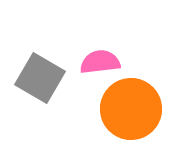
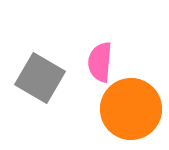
pink semicircle: rotated 78 degrees counterclockwise
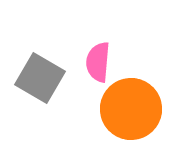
pink semicircle: moved 2 px left
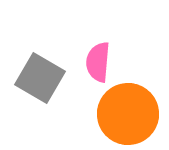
orange circle: moved 3 px left, 5 px down
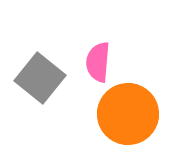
gray square: rotated 9 degrees clockwise
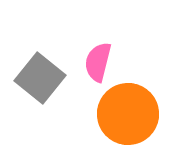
pink semicircle: rotated 9 degrees clockwise
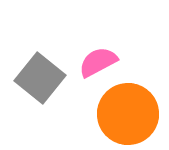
pink semicircle: rotated 48 degrees clockwise
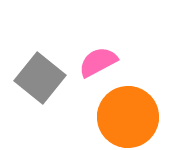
orange circle: moved 3 px down
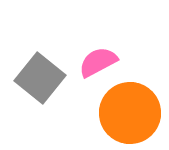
orange circle: moved 2 px right, 4 px up
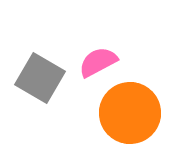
gray square: rotated 9 degrees counterclockwise
